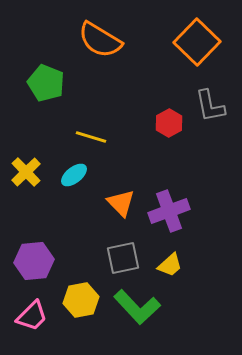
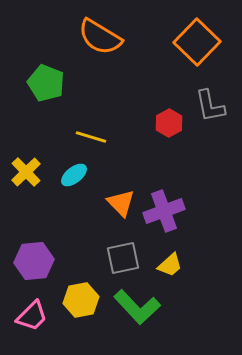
orange semicircle: moved 3 px up
purple cross: moved 5 px left
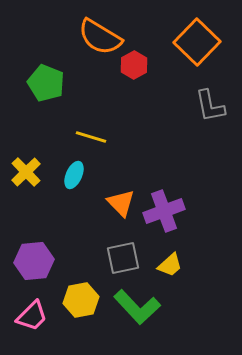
red hexagon: moved 35 px left, 58 px up
cyan ellipse: rotated 28 degrees counterclockwise
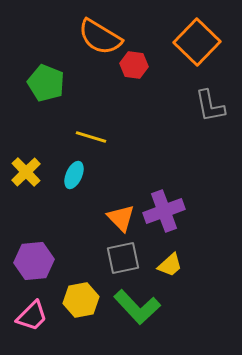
red hexagon: rotated 24 degrees counterclockwise
orange triangle: moved 15 px down
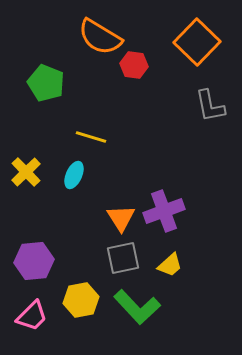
orange triangle: rotated 12 degrees clockwise
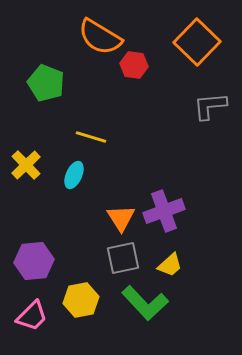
gray L-shape: rotated 96 degrees clockwise
yellow cross: moved 7 px up
green L-shape: moved 8 px right, 4 px up
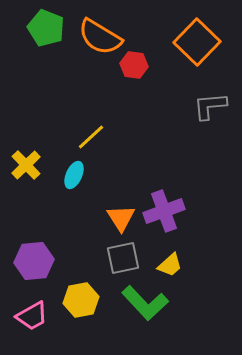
green pentagon: moved 55 px up
yellow line: rotated 60 degrees counterclockwise
pink trapezoid: rotated 16 degrees clockwise
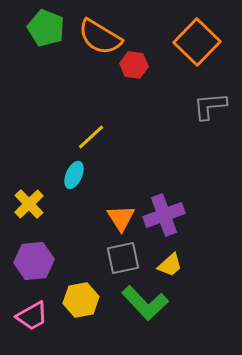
yellow cross: moved 3 px right, 39 px down
purple cross: moved 4 px down
